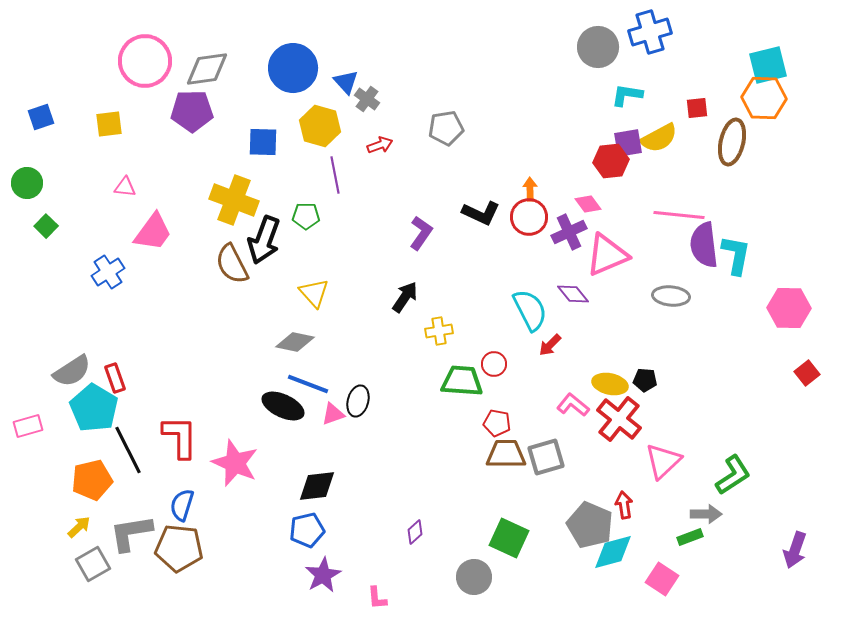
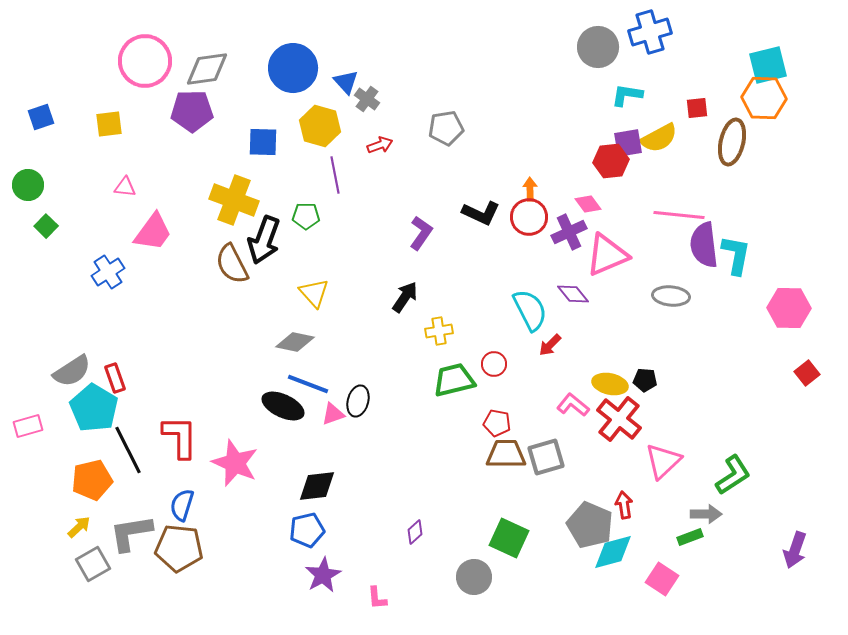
green circle at (27, 183): moved 1 px right, 2 px down
green trapezoid at (462, 381): moved 8 px left, 1 px up; rotated 18 degrees counterclockwise
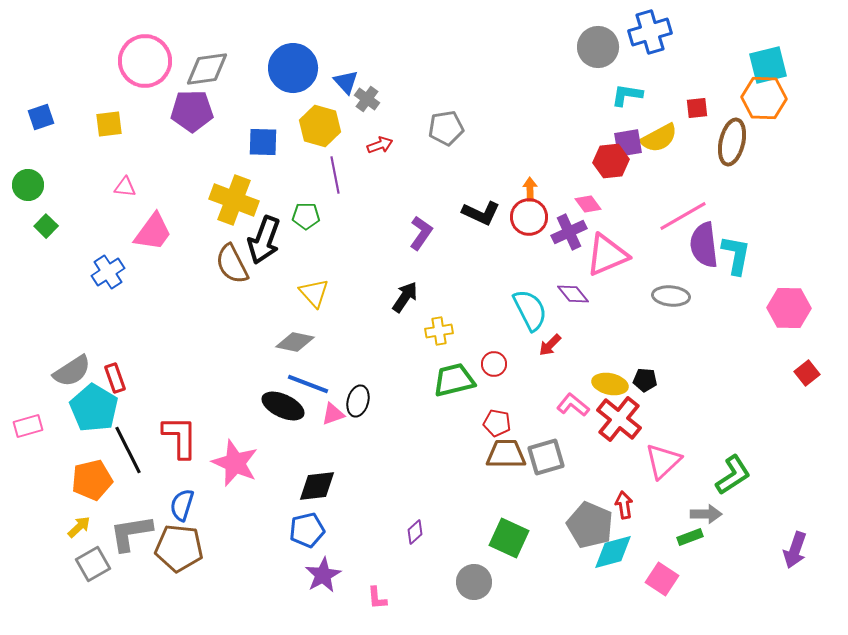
pink line at (679, 215): moved 4 px right, 1 px down; rotated 36 degrees counterclockwise
gray circle at (474, 577): moved 5 px down
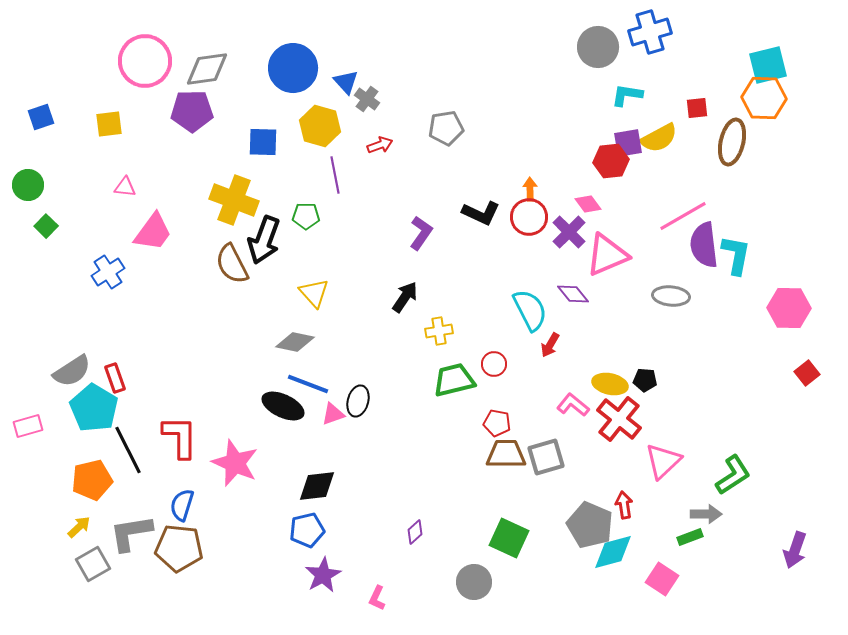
purple cross at (569, 232): rotated 20 degrees counterclockwise
red arrow at (550, 345): rotated 15 degrees counterclockwise
pink L-shape at (377, 598): rotated 30 degrees clockwise
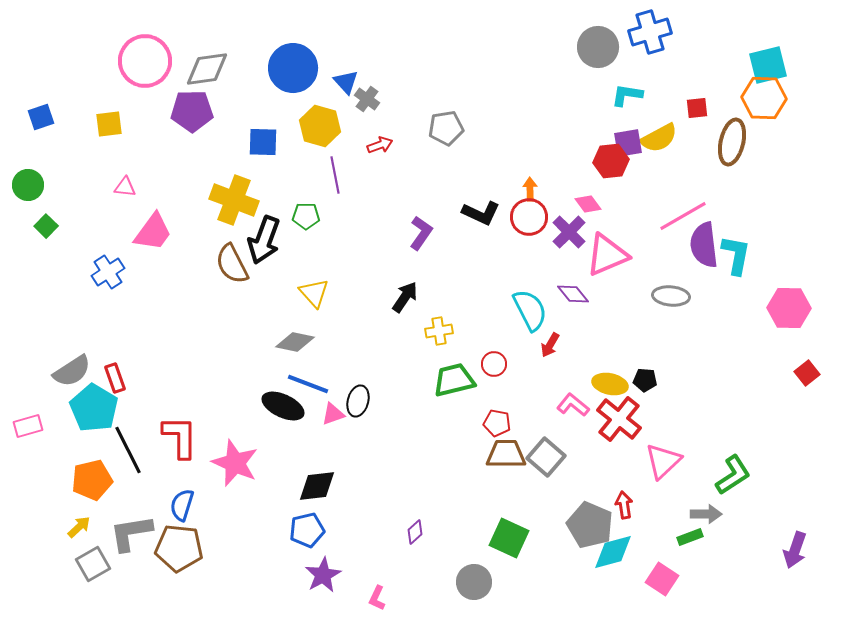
gray square at (546, 457): rotated 33 degrees counterclockwise
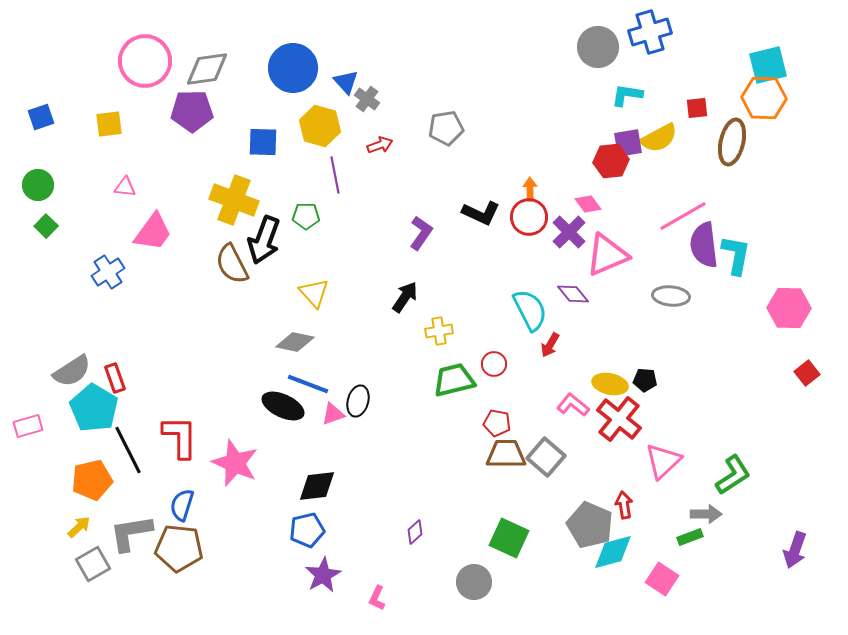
green circle at (28, 185): moved 10 px right
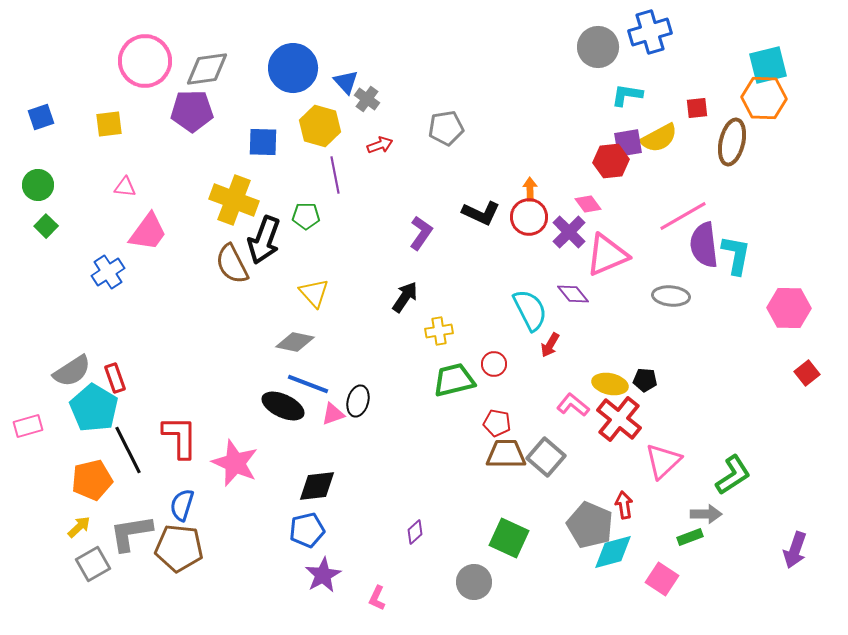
pink trapezoid at (153, 232): moved 5 px left
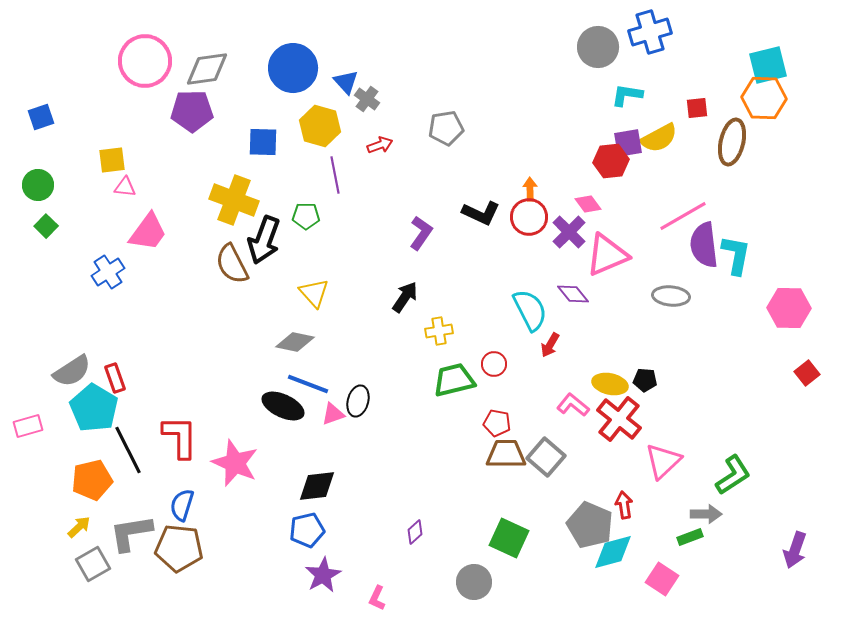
yellow square at (109, 124): moved 3 px right, 36 px down
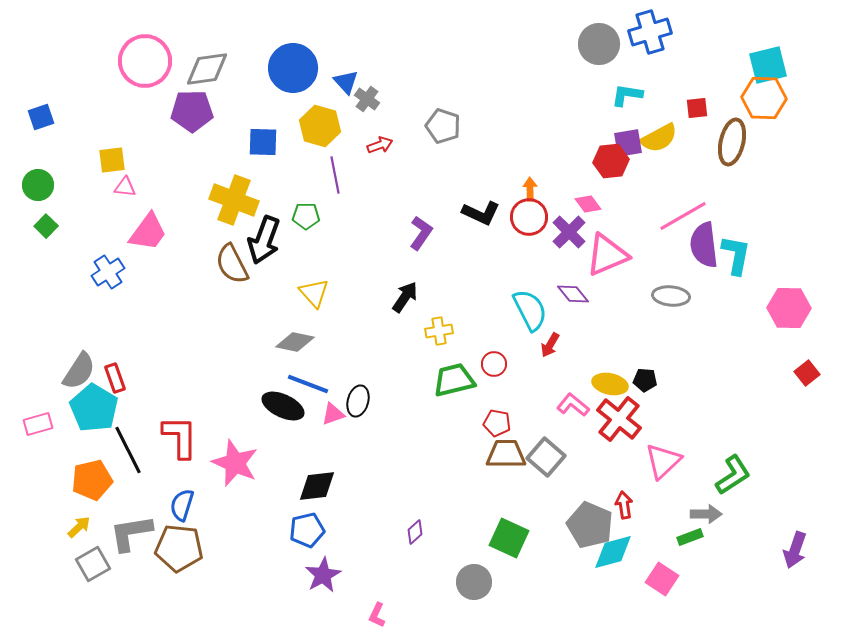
gray circle at (598, 47): moved 1 px right, 3 px up
gray pentagon at (446, 128): moved 3 px left, 2 px up; rotated 28 degrees clockwise
gray semicircle at (72, 371): moved 7 px right; rotated 24 degrees counterclockwise
pink rectangle at (28, 426): moved 10 px right, 2 px up
pink L-shape at (377, 598): moved 17 px down
